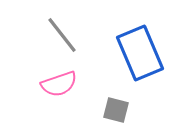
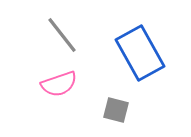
blue rectangle: rotated 6 degrees counterclockwise
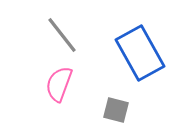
pink semicircle: rotated 129 degrees clockwise
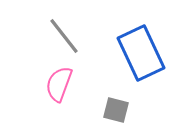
gray line: moved 2 px right, 1 px down
blue rectangle: moved 1 px right; rotated 4 degrees clockwise
